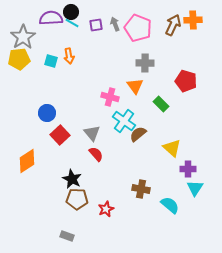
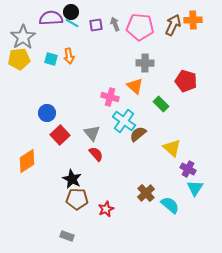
pink pentagon: moved 2 px right, 1 px up; rotated 16 degrees counterclockwise
cyan square: moved 2 px up
orange triangle: rotated 12 degrees counterclockwise
purple cross: rotated 28 degrees clockwise
brown cross: moved 5 px right, 4 px down; rotated 36 degrees clockwise
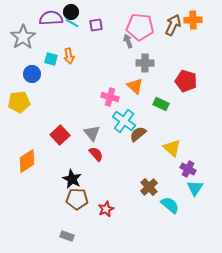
gray arrow: moved 13 px right, 17 px down
yellow pentagon: moved 43 px down
green rectangle: rotated 21 degrees counterclockwise
blue circle: moved 15 px left, 39 px up
brown cross: moved 3 px right, 6 px up
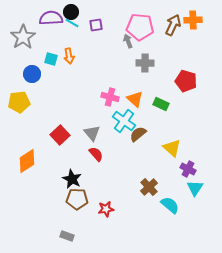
orange triangle: moved 13 px down
red star: rotated 14 degrees clockwise
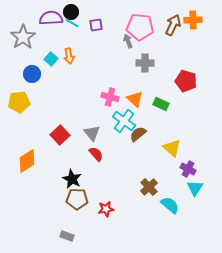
cyan square: rotated 24 degrees clockwise
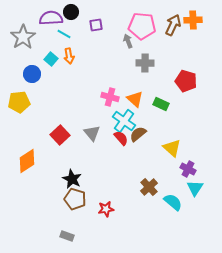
cyan line: moved 8 px left, 11 px down
pink pentagon: moved 2 px right, 1 px up
red semicircle: moved 25 px right, 16 px up
brown pentagon: moved 2 px left; rotated 15 degrees clockwise
cyan semicircle: moved 3 px right, 3 px up
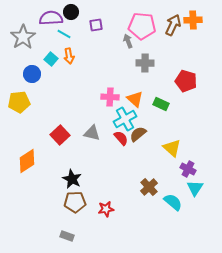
pink cross: rotated 12 degrees counterclockwise
cyan cross: moved 1 px right, 2 px up; rotated 25 degrees clockwise
gray triangle: rotated 36 degrees counterclockwise
brown pentagon: moved 3 px down; rotated 20 degrees counterclockwise
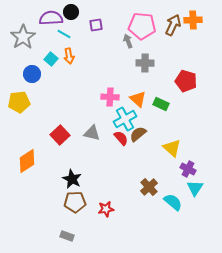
orange triangle: moved 3 px right
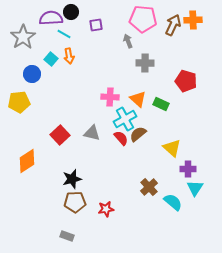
pink pentagon: moved 1 px right, 7 px up
purple cross: rotated 28 degrees counterclockwise
black star: rotated 30 degrees clockwise
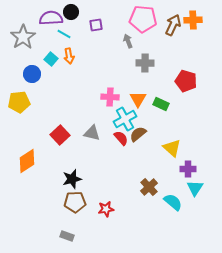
orange triangle: rotated 18 degrees clockwise
